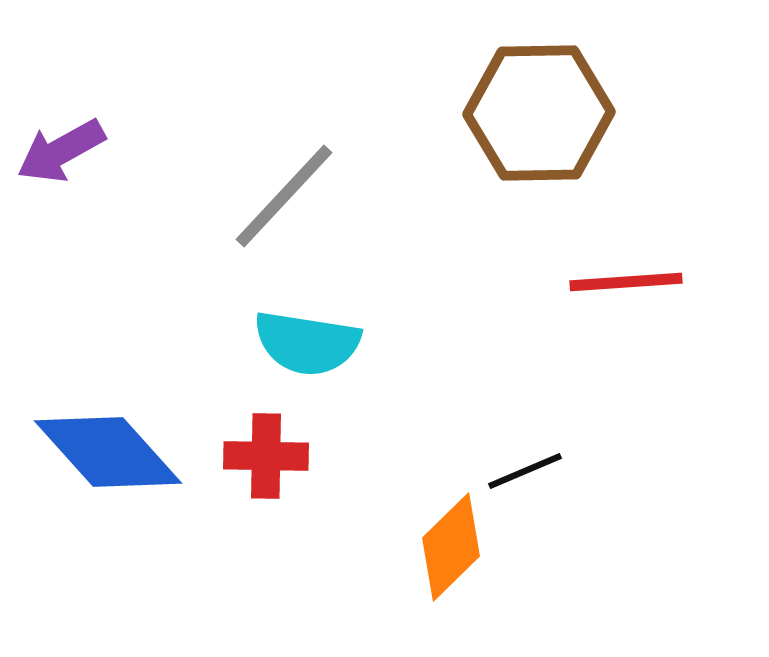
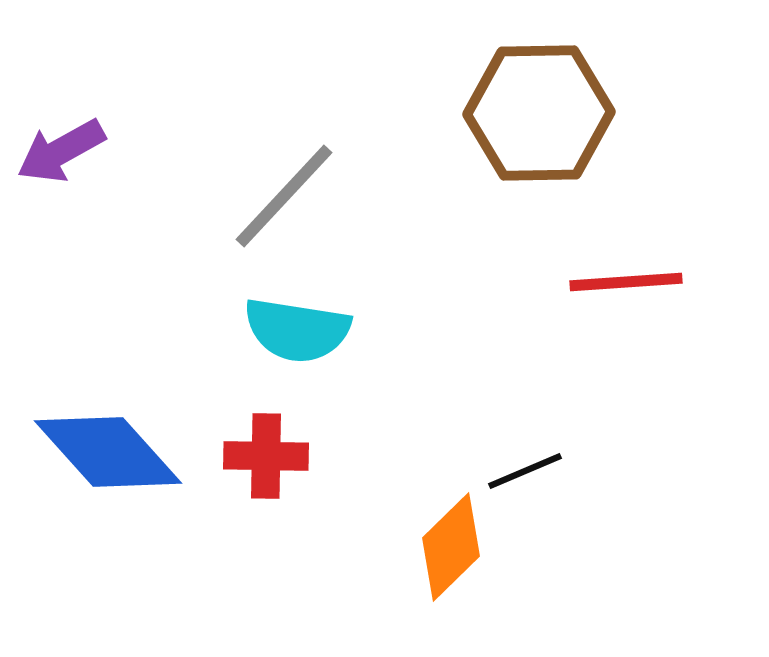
cyan semicircle: moved 10 px left, 13 px up
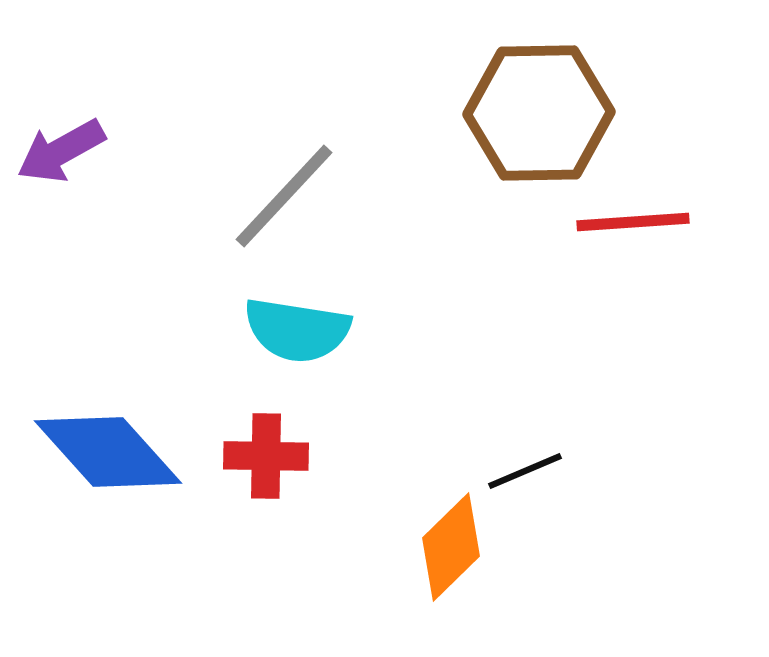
red line: moved 7 px right, 60 px up
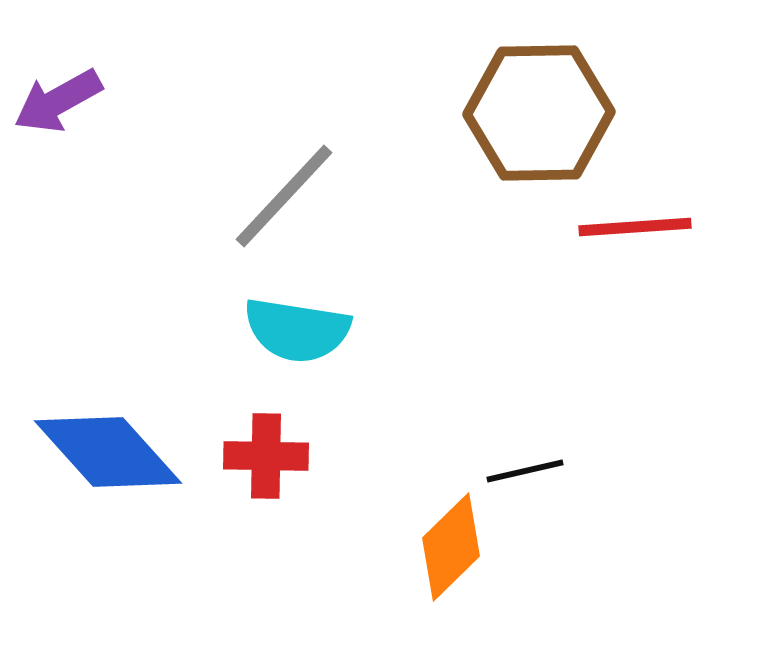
purple arrow: moved 3 px left, 50 px up
red line: moved 2 px right, 5 px down
black line: rotated 10 degrees clockwise
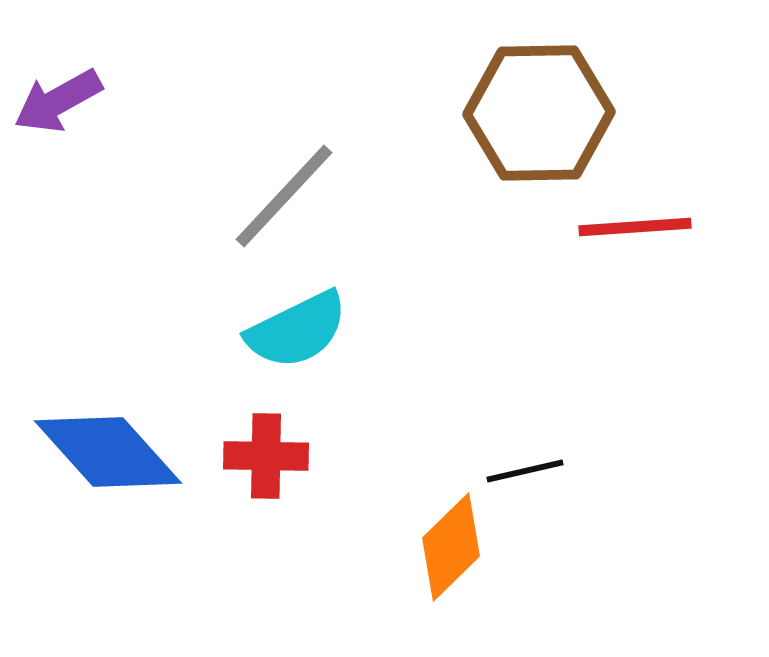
cyan semicircle: rotated 35 degrees counterclockwise
